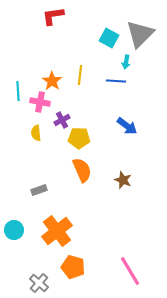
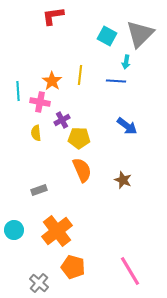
cyan square: moved 2 px left, 2 px up
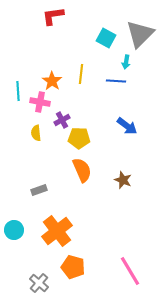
cyan square: moved 1 px left, 2 px down
yellow line: moved 1 px right, 1 px up
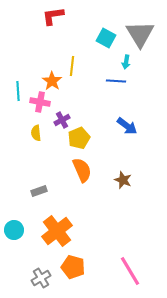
gray triangle: rotated 16 degrees counterclockwise
yellow line: moved 9 px left, 8 px up
yellow pentagon: rotated 25 degrees counterclockwise
gray rectangle: moved 1 px down
gray cross: moved 2 px right, 5 px up; rotated 18 degrees clockwise
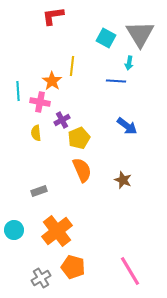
cyan arrow: moved 3 px right, 1 px down
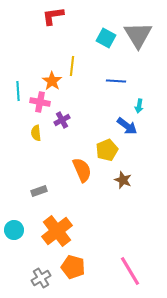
gray triangle: moved 2 px left, 1 px down
cyan arrow: moved 10 px right, 43 px down
yellow pentagon: moved 28 px right, 12 px down
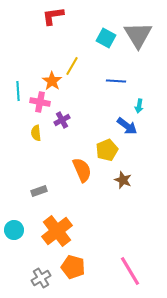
yellow line: rotated 24 degrees clockwise
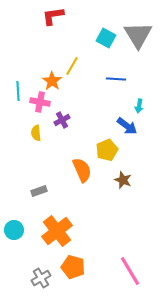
blue line: moved 2 px up
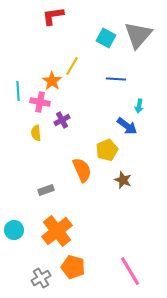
gray triangle: rotated 12 degrees clockwise
gray rectangle: moved 7 px right, 1 px up
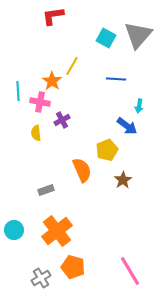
brown star: rotated 18 degrees clockwise
